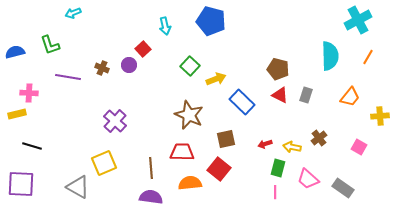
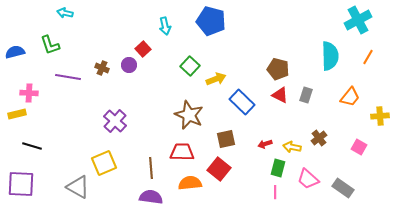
cyan arrow at (73, 13): moved 8 px left; rotated 35 degrees clockwise
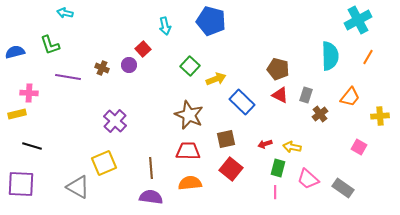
brown cross at (319, 138): moved 1 px right, 24 px up
red trapezoid at (182, 152): moved 6 px right, 1 px up
red square at (219, 169): moved 12 px right
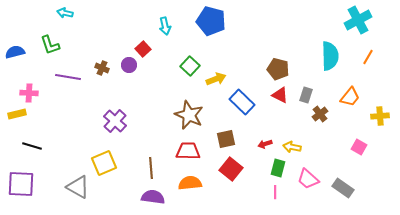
purple semicircle at (151, 197): moved 2 px right
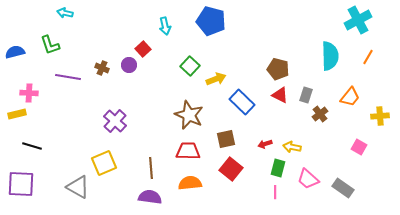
purple semicircle at (153, 197): moved 3 px left
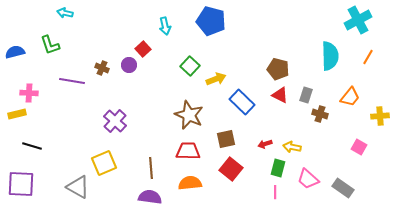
purple line at (68, 77): moved 4 px right, 4 px down
brown cross at (320, 114): rotated 35 degrees counterclockwise
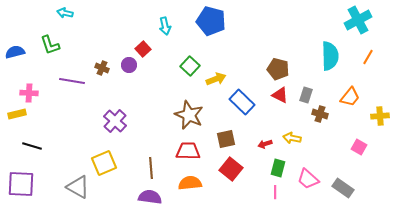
yellow arrow at (292, 147): moved 9 px up
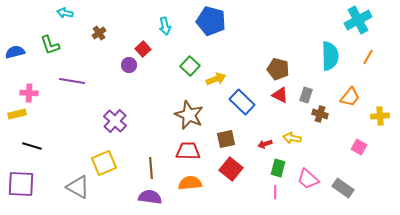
brown cross at (102, 68): moved 3 px left, 35 px up; rotated 32 degrees clockwise
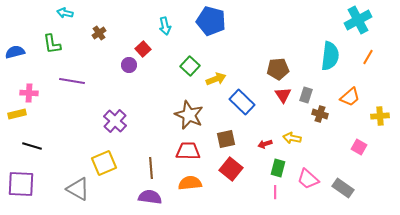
green L-shape at (50, 45): moved 2 px right, 1 px up; rotated 10 degrees clockwise
cyan semicircle at (330, 56): rotated 8 degrees clockwise
brown pentagon at (278, 69): rotated 20 degrees counterclockwise
red triangle at (280, 95): moved 3 px right; rotated 30 degrees clockwise
orange trapezoid at (350, 97): rotated 10 degrees clockwise
gray triangle at (78, 187): moved 2 px down
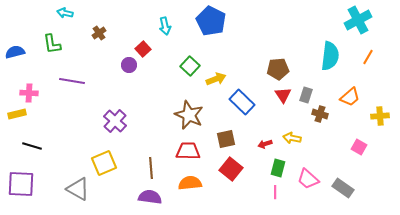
blue pentagon at (211, 21): rotated 12 degrees clockwise
